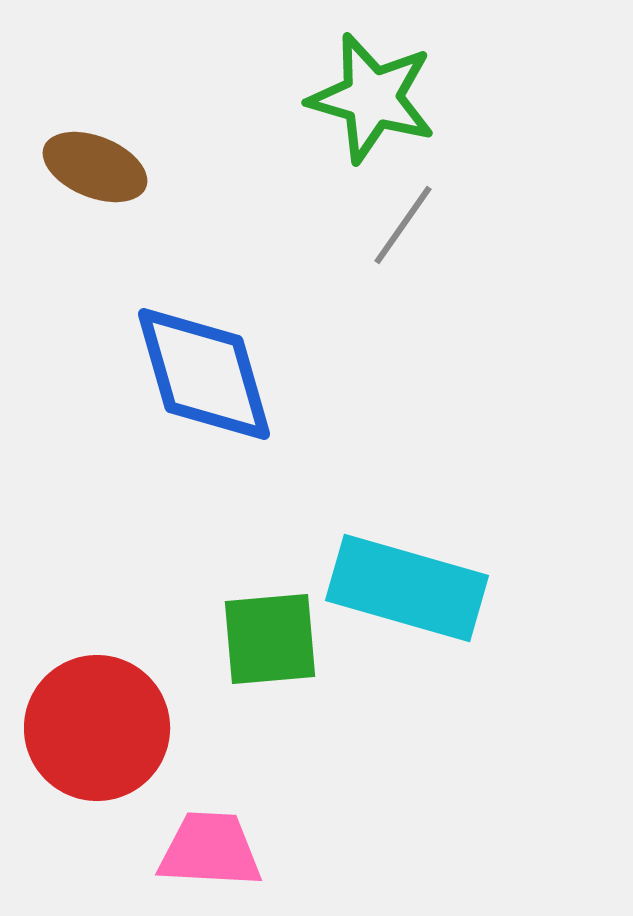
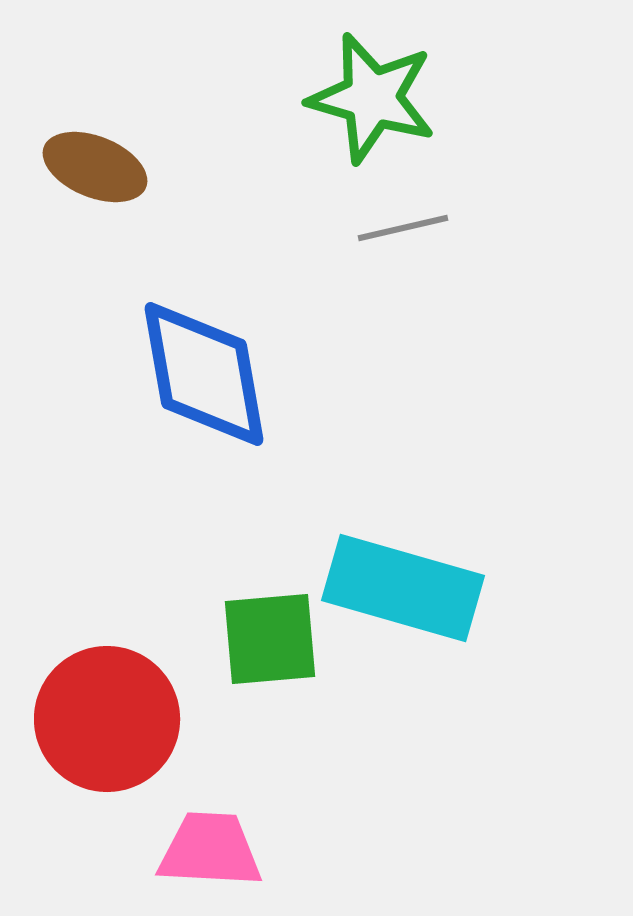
gray line: moved 3 px down; rotated 42 degrees clockwise
blue diamond: rotated 6 degrees clockwise
cyan rectangle: moved 4 px left
red circle: moved 10 px right, 9 px up
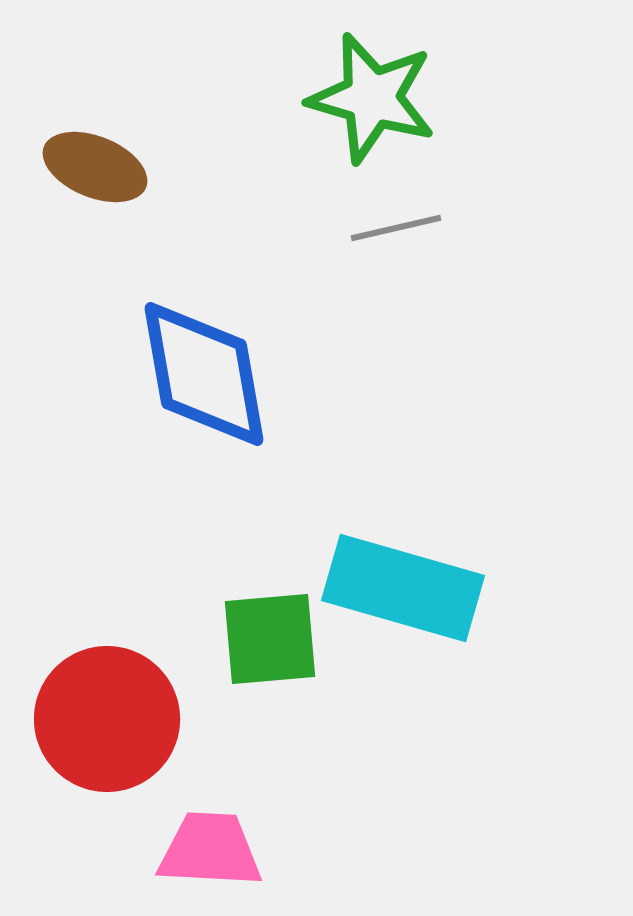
gray line: moved 7 px left
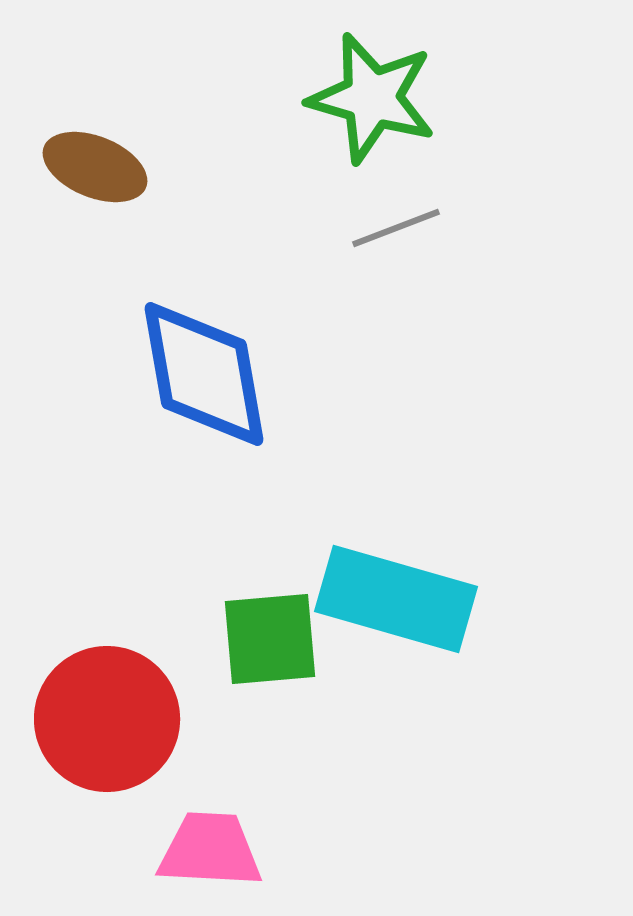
gray line: rotated 8 degrees counterclockwise
cyan rectangle: moved 7 px left, 11 px down
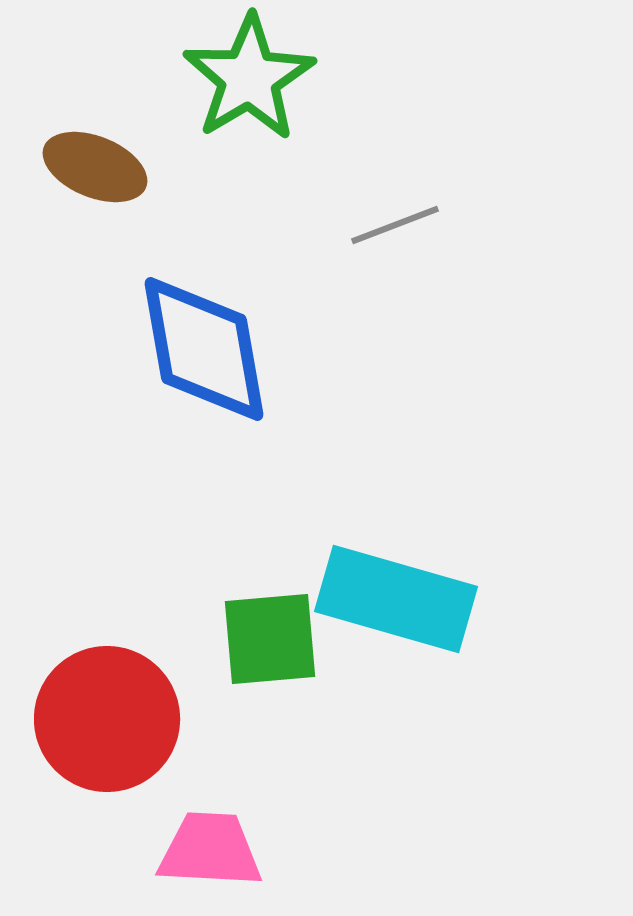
green star: moved 123 px left, 20 px up; rotated 25 degrees clockwise
gray line: moved 1 px left, 3 px up
blue diamond: moved 25 px up
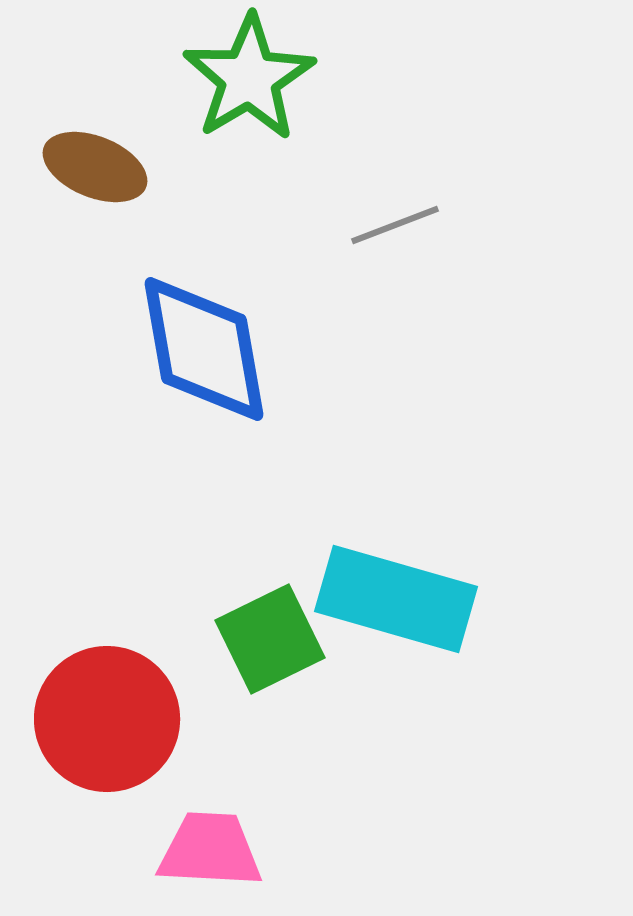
green square: rotated 21 degrees counterclockwise
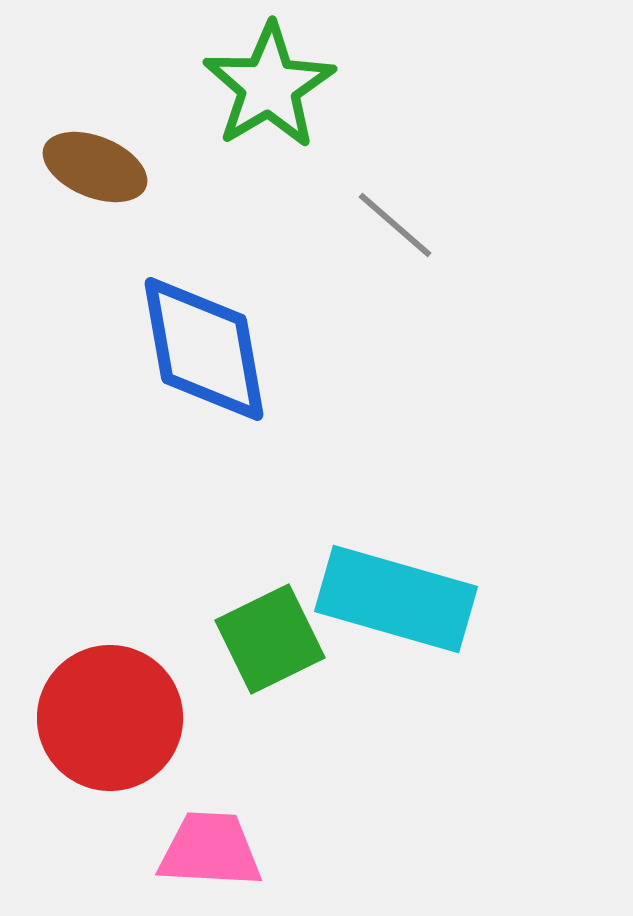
green star: moved 20 px right, 8 px down
gray line: rotated 62 degrees clockwise
red circle: moved 3 px right, 1 px up
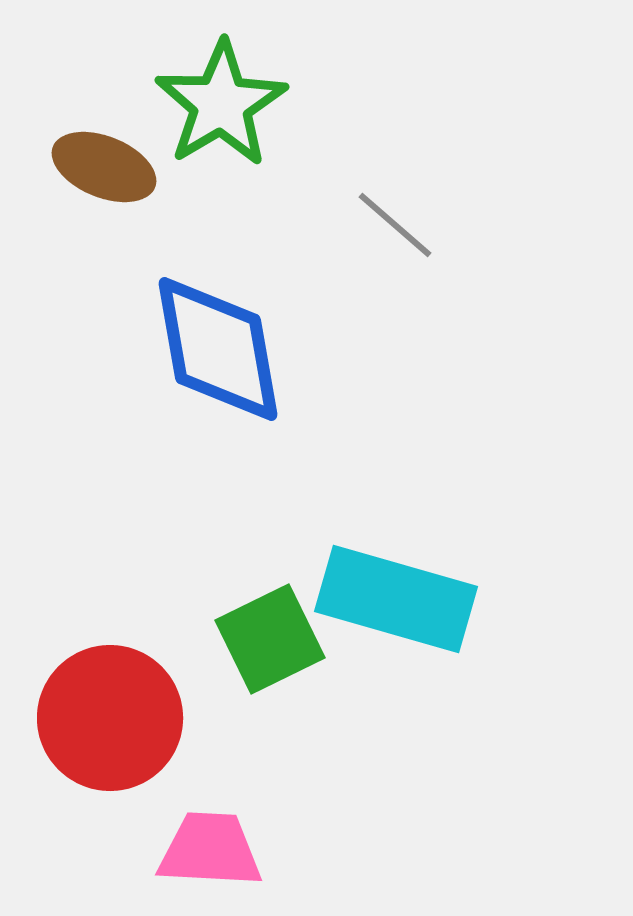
green star: moved 48 px left, 18 px down
brown ellipse: moved 9 px right
blue diamond: moved 14 px right
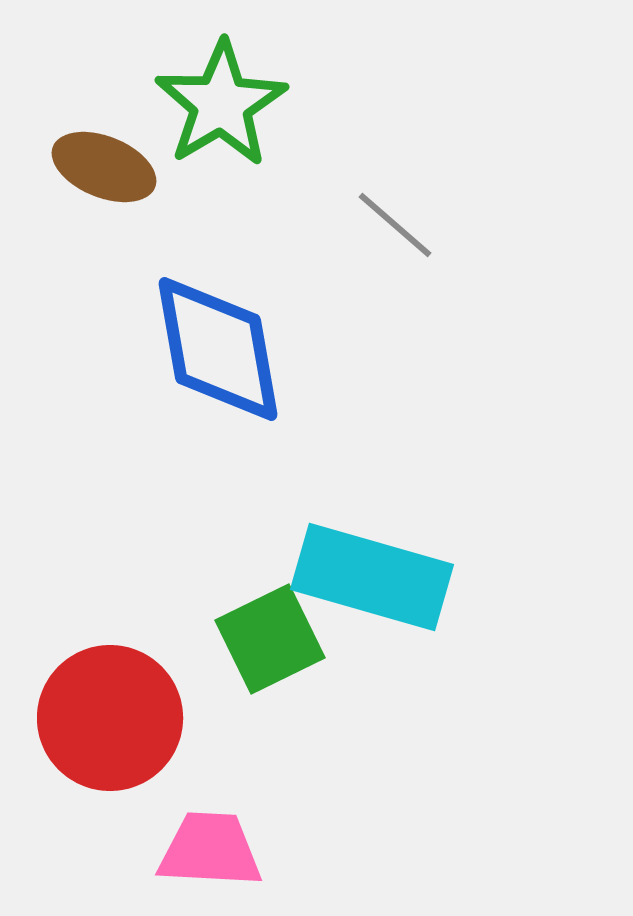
cyan rectangle: moved 24 px left, 22 px up
